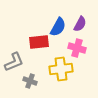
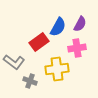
red rectangle: rotated 30 degrees counterclockwise
pink cross: rotated 24 degrees counterclockwise
gray L-shape: rotated 60 degrees clockwise
yellow cross: moved 4 px left
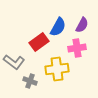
purple semicircle: moved 2 px right, 1 px down
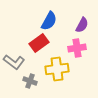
blue semicircle: moved 9 px left, 6 px up
red rectangle: moved 1 px down
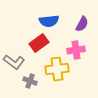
blue semicircle: rotated 54 degrees clockwise
purple semicircle: moved 1 px up
pink cross: moved 1 px left, 2 px down
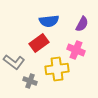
pink cross: rotated 30 degrees clockwise
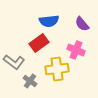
purple semicircle: rotated 112 degrees clockwise
gray cross: rotated 16 degrees clockwise
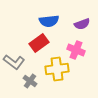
purple semicircle: rotated 70 degrees counterclockwise
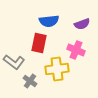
red rectangle: rotated 42 degrees counterclockwise
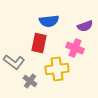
purple semicircle: moved 3 px right, 2 px down
pink cross: moved 1 px left, 2 px up
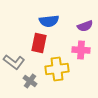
pink cross: moved 6 px right, 2 px down; rotated 18 degrees counterclockwise
